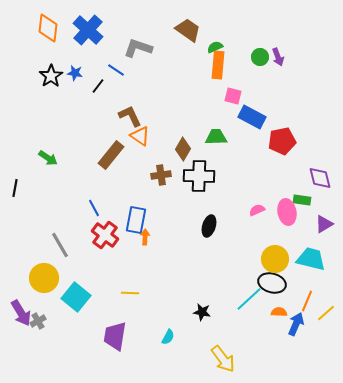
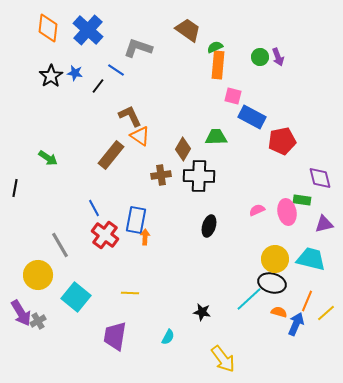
purple triangle at (324, 224): rotated 18 degrees clockwise
yellow circle at (44, 278): moved 6 px left, 3 px up
orange semicircle at (279, 312): rotated 14 degrees clockwise
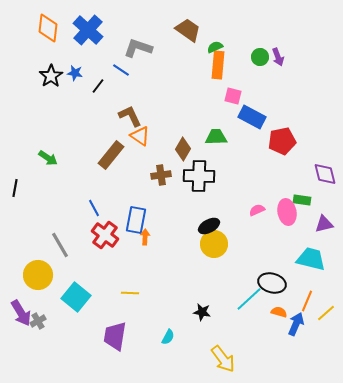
blue line at (116, 70): moved 5 px right
purple diamond at (320, 178): moved 5 px right, 4 px up
black ellipse at (209, 226): rotated 45 degrees clockwise
yellow circle at (275, 259): moved 61 px left, 15 px up
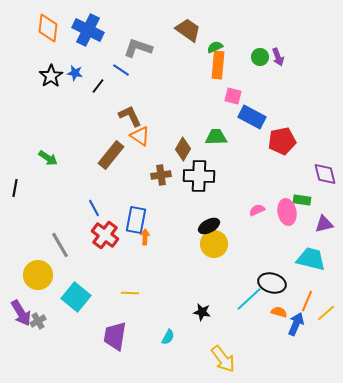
blue cross at (88, 30): rotated 16 degrees counterclockwise
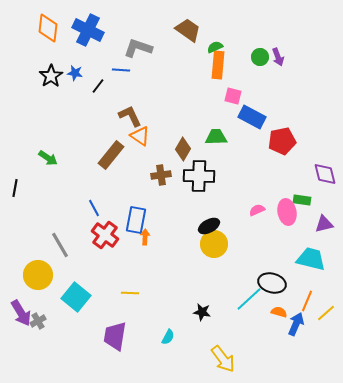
blue line at (121, 70): rotated 30 degrees counterclockwise
